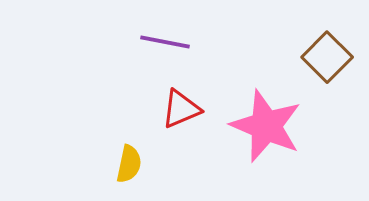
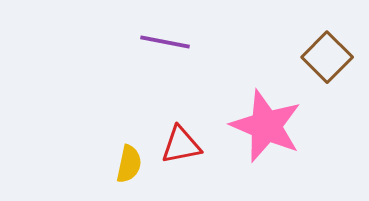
red triangle: moved 36 px down; rotated 12 degrees clockwise
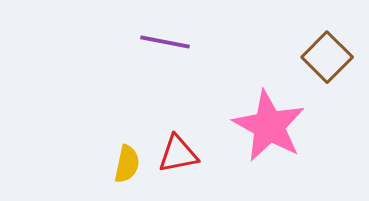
pink star: moved 3 px right; rotated 6 degrees clockwise
red triangle: moved 3 px left, 9 px down
yellow semicircle: moved 2 px left
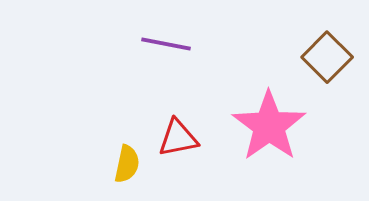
purple line: moved 1 px right, 2 px down
pink star: rotated 8 degrees clockwise
red triangle: moved 16 px up
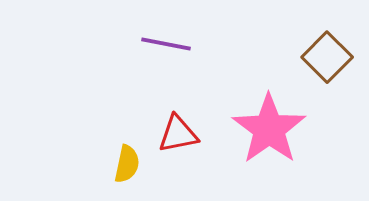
pink star: moved 3 px down
red triangle: moved 4 px up
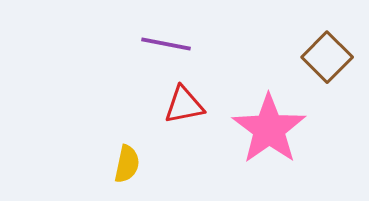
red triangle: moved 6 px right, 29 px up
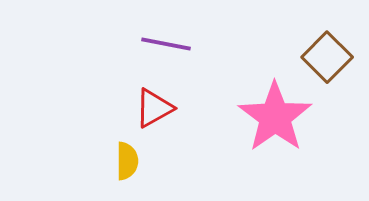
red triangle: moved 30 px left, 3 px down; rotated 18 degrees counterclockwise
pink star: moved 6 px right, 12 px up
yellow semicircle: moved 3 px up; rotated 12 degrees counterclockwise
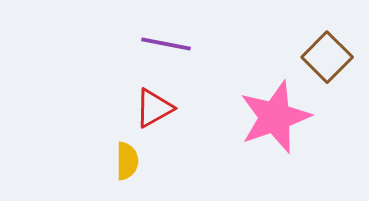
pink star: rotated 16 degrees clockwise
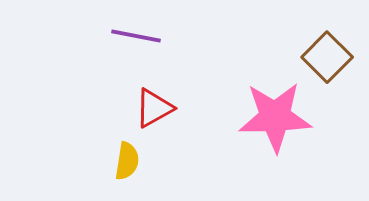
purple line: moved 30 px left, 8 px up
pink star: rotated 18 degrees clockwise
yellow semicircle: rotated 9 degrees clockwise
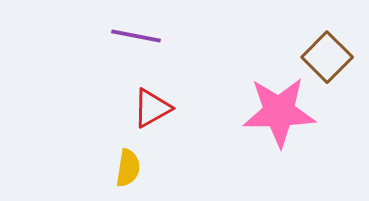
red triangle: moved 2 px left
pink star: moved 4 px right, 5 px up
yellow semicircle: moved 1 px right, 7 px down
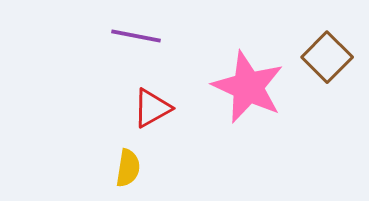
pink star: moved 31 px left, 25 px up; rotated 26 degrees clockwise
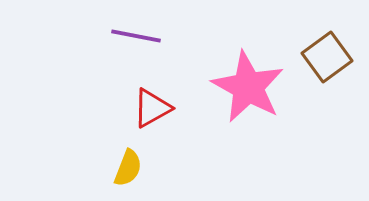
brown square: rotated 9 degrees clockwise
pink star: rotated 4 degrees clockwise
yellow semicircle: rotated 12 degrees clockwise
